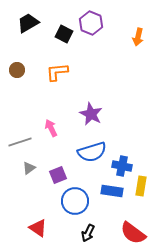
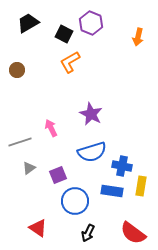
orange L-shape: moved 13 px right, 10 px up; rotated 25 degrees counterclockwise
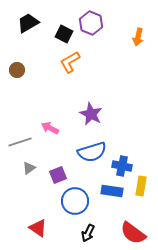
pink arrow: moved 1 px left; rotated 36 degrees counterclockwise
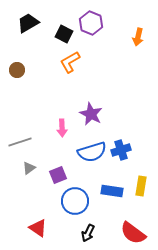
pink arrow: moved 12 px right; rotated 120 degrees counterclockwise
blue cross: moved 1 px left, 16 px up; rotated 30 degrees counterclockwise
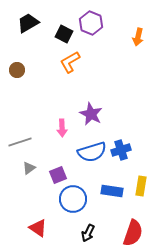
blue circle: moved 2 px left, 2 px up
red semicircle: rotated 108 degrees counterclockwise
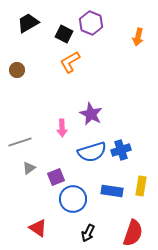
purple square: moved 2 px left, 2 px down
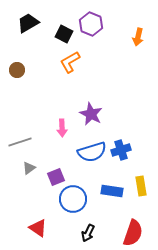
purple hexagon: moved 1 px down
yellow rectangle: rotated 18 degrees counterclockwise
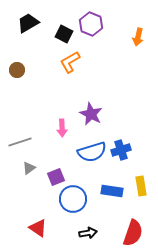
black arrow: rotated 126 degrees counterclockwise
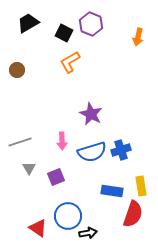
black square: moved 1 px up
pink arrow: moved 13 px down
gray triangle: rotated 24 degrees counterclockwise
blue circle: moved 5 px left, 17 px down
red semicircle: moved 19 px up
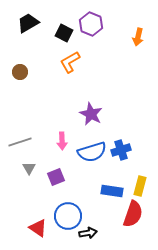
brown circle: moved 3 px right, 2 px down
yellow rectangle: moved 1 px left; rotated 24 degrees clockwise
